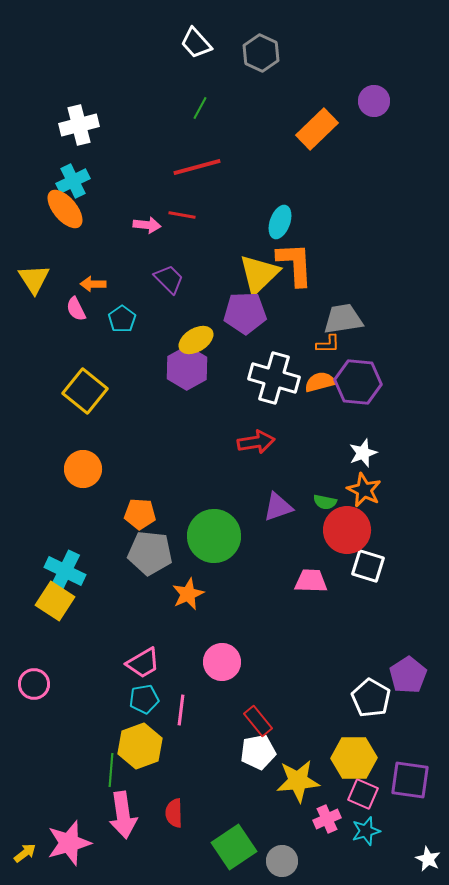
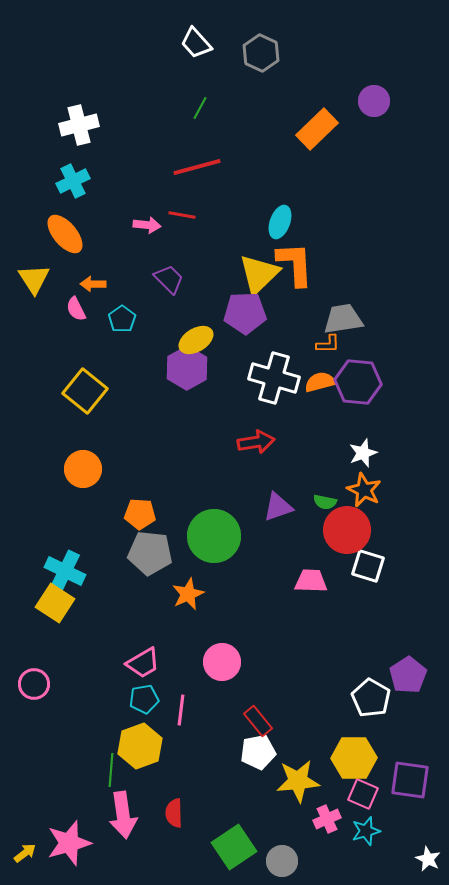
orange ellipse at (65, 209): moved 25 px down
yellow square at (55, 601): moved 2 px down
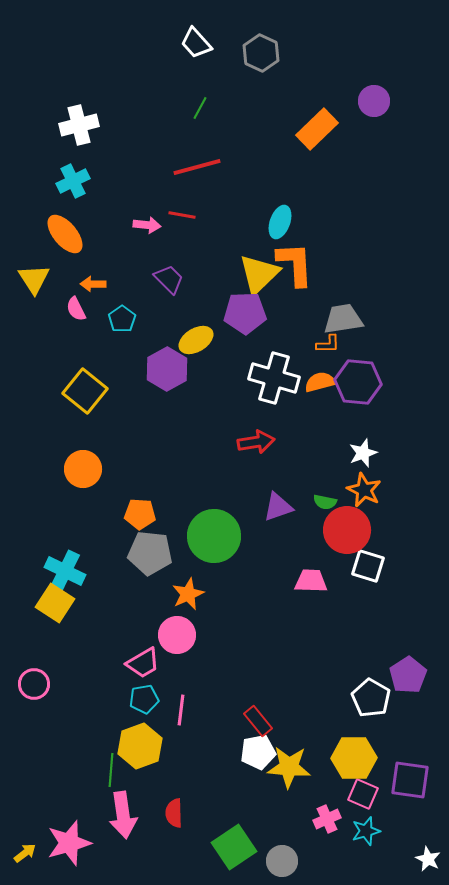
purple hexagon at (187, 368): moved 20 px left, 1 px down
pink circle at (222, 662): moved 45 px left, 27 px up
yellow star at (298, 781): moved 9 px left, 14 px up; rotated 9 degrees clockwise
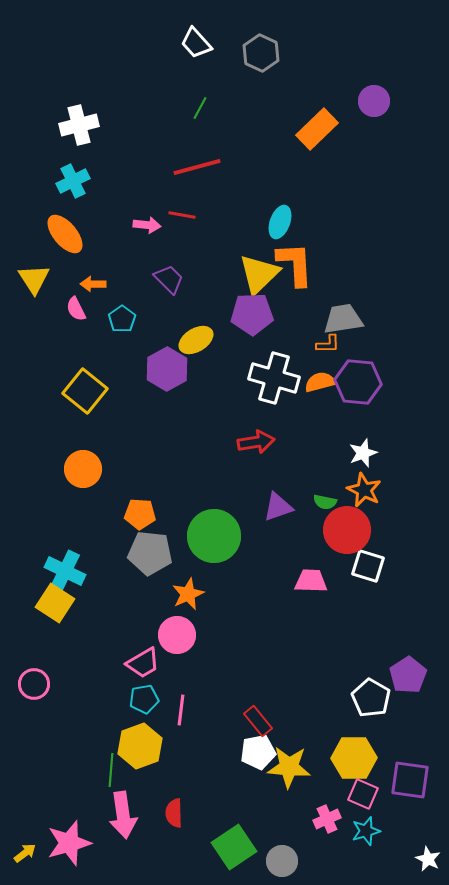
purple pentagon at (245, 313): moved 7 px right, 1 px down
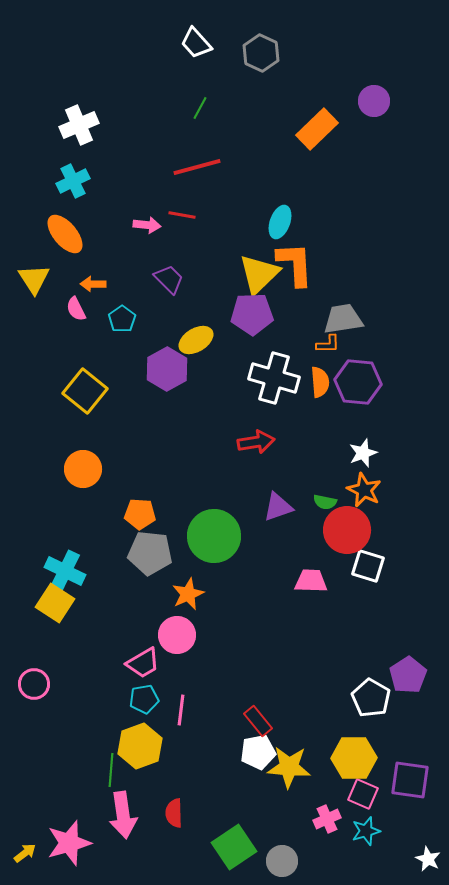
white cross at (79, 125): rotated 9 degrees counterclockwise
orange semicircle at (320, 382): rotated 100 degrees clockwise
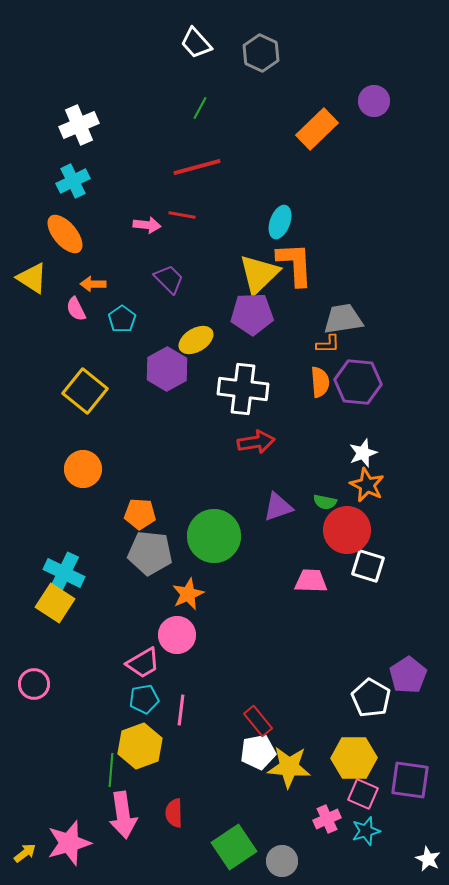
yellow triangle at (34, 279): moved 2 px left, 1 px up; rotated 24 degrees counterclockwise
white cross at (274, 378): moved 31 px left, 11 px down; rotated 9 degrees counterclockwise
orange star at (364, 490): moved 3 px right, 5 px up
cyan cross at (65, 571): moved 1 px left, 2 px down
